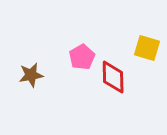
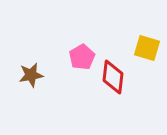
red diamond: rotated 8 degrees clockwise
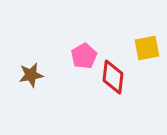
yellow square: rotated 28 degrees counterclockwise
pink pentagon: moved 2 px right, 1 px up
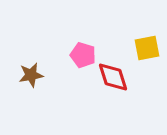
pink pentagon: moved 1 px left, 1 px up; rotated 25 degrees counterclockwise
red diamond: rotated 24 degrees counterclockwise
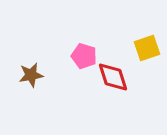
yellow square: rotated 8 degrees counterclockwise
pink pentagon: moved 1 px right, 1 px down
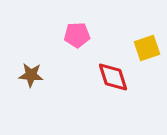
pink pentagon: moved 7 px left, 21 px up; rotated 20 degrees counterclockwise
brown star: rotated 15 degrees clockwise
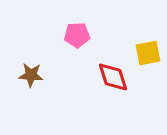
yellow square: moved 1 px right, 5 px down; rotated 8 degrees clockwise
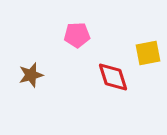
brown star: rotated 20 degrees counterclockwise
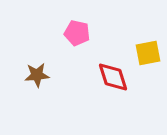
pink pentagon: moved 2 px up; rotated 15 degrees clockwise
brown star: moved 6 px right; rotated 10 degrees clockwise
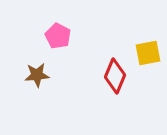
pink pentagon: moved 19 px left, 3 px down; rotated 15 degrees clockwise
red diamond: moved 2 px right, 1 px up; rotated 40 degrees clockwise
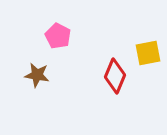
brown star: rotated 15 degrees clockwise
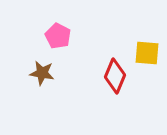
yellow square: moved 1 px left; rotated 16 degrees clockwise
brown star: moved 5 px right, 2 px up
